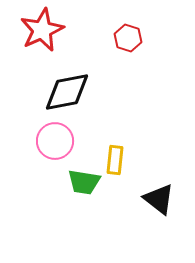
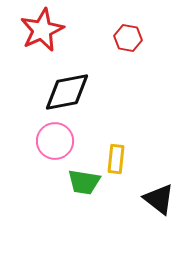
red hexagon: rotated 8 degrees counterclockwise
yellow rectangle: moved 1 px right, 1 px up
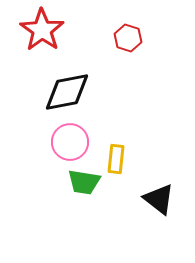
red star: rotated 12 degrees counterclockwise
red hexagon: rotated 8 degrees clockwise
pink circle: moved 15 px right, 1 px down
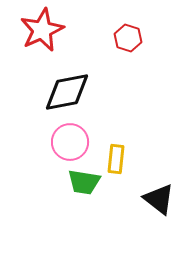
red star: rotated 12 degrees clockwise
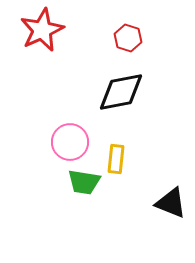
black diamond: moved 54 px right
black triangle: moved 12 px right, 4 px down; rotated 16 degrees counterclockwise
